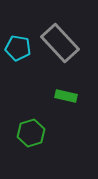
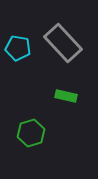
gray rectangle: moved 3 px right
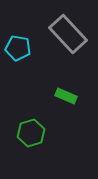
gray rectangle: moved 5 px right, 9 px up
green rectangle: rotated 10 degrees clockwise
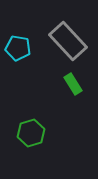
gray rectangle: moved 7 px down
green rectangle: moved 7 px right, 12 px up; rotated 35 degrees clockwise
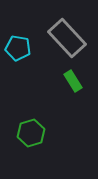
gray rectangle: moved 1 px left, 3 px up
green rectangle: moved 3 px up
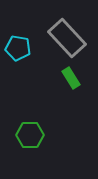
green rectangle: moved 2 px left, 3 px up
green hexagon: moved 1 px left, 2 px down; rotated 16 degrees clockwise
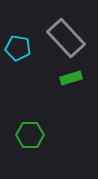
gray rectangle: moved 1 px left
green rectangle: rotated 75 degrees counterclockwise
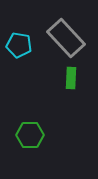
cyan pentagon: moved 1 px right, 3 px up
green rectangle: rotated 70 degrees counterclockwise
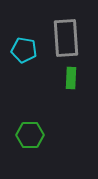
gray rectangle: rotated 39 degrees clockwise
cyan pentagon: moved 5 px right, 5 px down
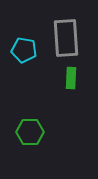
green hexagon: moved 3 px up
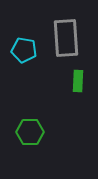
green rectangle: moved 7 px right, 3 px down
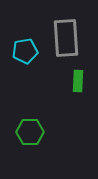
cyan pentagon: moved 1 px right, 1 px down; rotated 20 degrees counterclockwise
